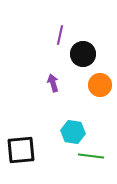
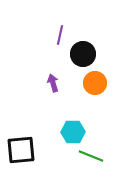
orange circle: moved 5 px left, 2 px up
cyan hexagon: rotated 10 degrees counterclockwise
green line: rotated 15 degrees clockwise
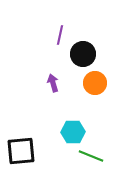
black square: moved 1 px down
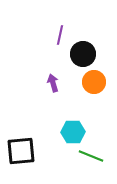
orange circle: moved 1 px left, 1 px up
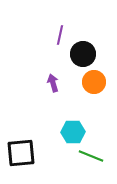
black square: moved 2 px down
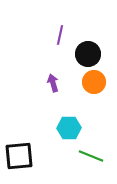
black circle: moved 5 px right
cyan hexagon: moved 4 px left, 4 px up
black square: moved 2 px left, 3 px down
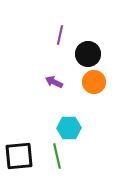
purple arrow: moved 1 px right, 1 px up; rotated 48 degrees counterclockwise
green line: moved 34 px left; rotated 55 degrees clockwise
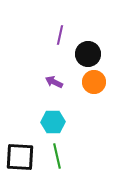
cyan hexagon: moved 16 px left, 6 px up
black square: moved 1 px right, 1 px down; rotated 8 degrees clockwise
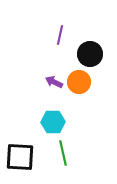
black circle: moved 2 px right
orange circle: moved 15 px left
green line: moved 6 px right, 3 px up
